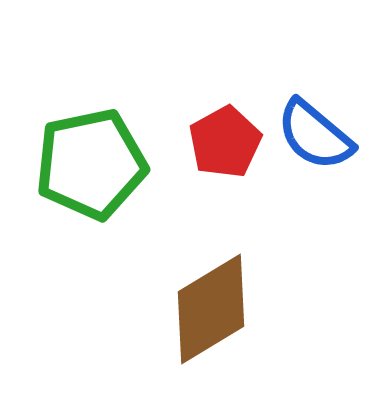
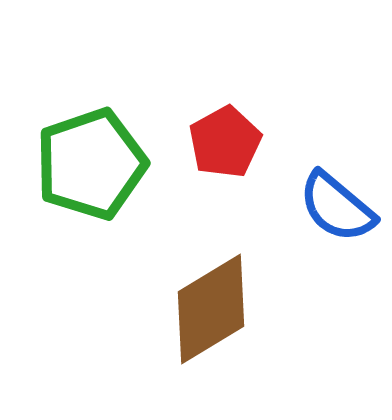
blue semicircle: moved 22 px right, 72 px down
green pentagon: rotated 7 degrees counterclockwise
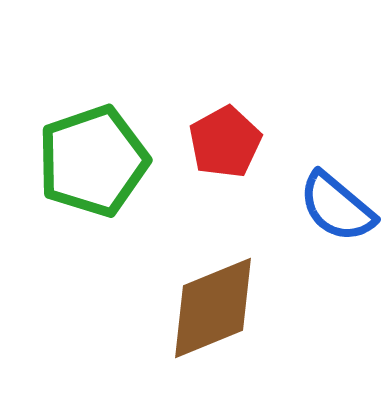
green pentagon: moved 2 px right, 3 px up
brown diamond: moved 2 px right, 1 px up; rotated 9 degrees clockwise
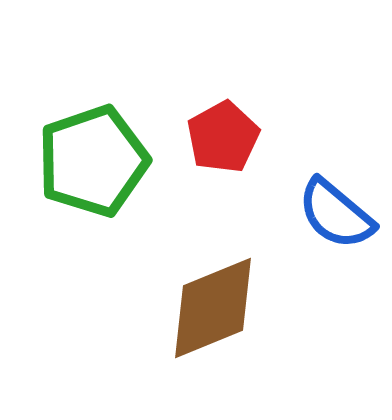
red pentagon: moved 2 px left, 5 px up
blue semicircle: moved 1 px left, 7 px down
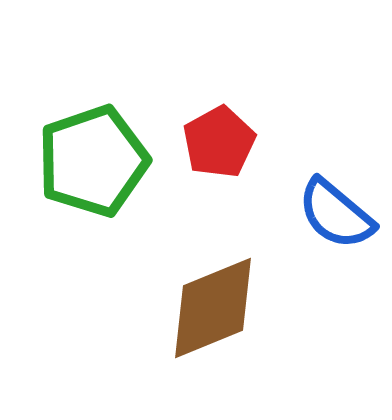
red pentagon: moved 4 px left, 5 px down
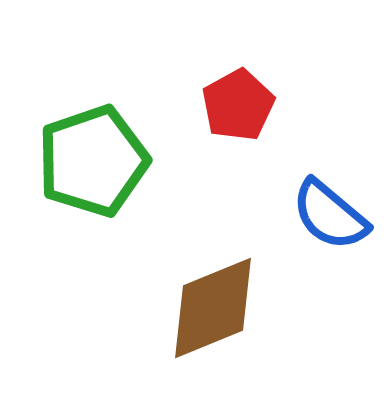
red pentagon: moved 19 px right, 37 px up
blue semicircle: moved 6 px left, 1 px down
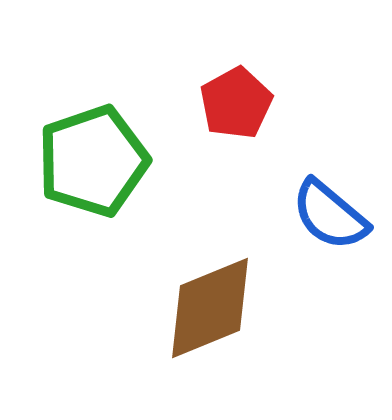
red pentagon: moved 2 px left, 2 px up
brown diamond: moved 3 px left
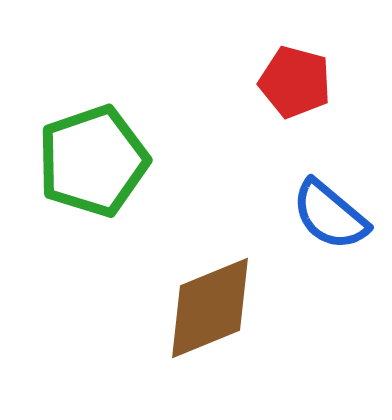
red pentagon: moved 59 px right, 21 px up; rotated 28 degrees counterclockwise
